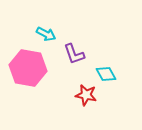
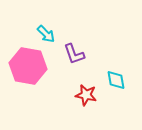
cyan arrow: rotated 18 degrees clockwise
pink hexagon: moved 2 px up
cyan diamond: moved 10 px right, 6 px down; rotated 20 degrees clockwise
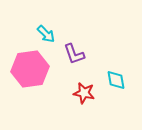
pink hexagon: moved 2 px right, 3 px down; rotated 18 degrees counterclockwise
red star: moved 2 px left, 2 px up
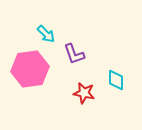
cyan diamond: rotated 10 degrees clockwise
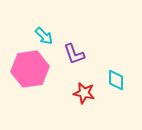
cyan arrow: moved 2 px left, 2 px down
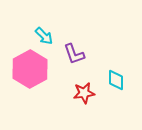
pink hexagon: rotated 21 degrees counterclockwise
red star: rotated 20 degrees counterclockwise
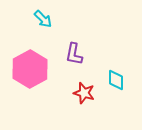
cyan arrow: moved 1 px left, 17 px up
purple L-shape: rotated 30 degrees clockwise
red star: rotated 25 degrees clockwise
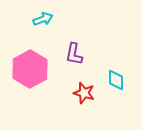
cyan arrow: rotated 66 degrees counterclockwise
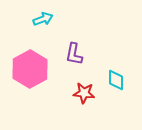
red star: rotated 10 degrees counterclockwise
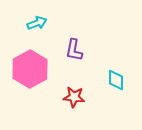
cyan arrow: moved 6 px left, 4 px down
purple L-shape: moved 4 px up
red star: moved 10 px left, 4 px down
